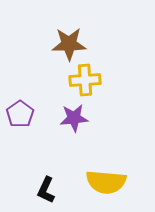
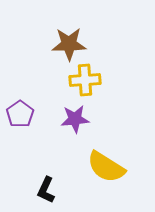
purple star: moved 1 px right, 1 px down
yellow semicircle: moved 15 px up; rotated 27 degrees clockwise
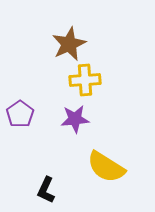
brown star: rotated 24 degrees counterclockwise
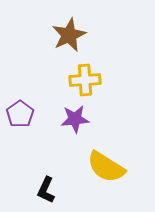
brown star: moved 9 px up
